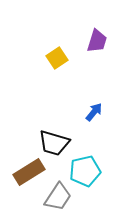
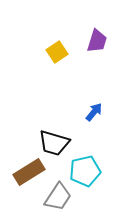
yellow square: moved 6 px up
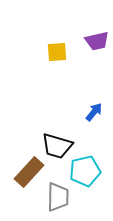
purple trapezoid: rotated 60 degrees clockwise
yellow square: rotated 30 degrees clockwise
black trapezoid: moved 3 px right, 3 px down
brown rectangle: rotated 16 degrees counterclockwise
gray trapezoid: rotated 32 degrees counterclockwise
